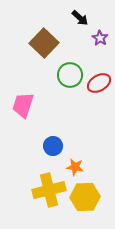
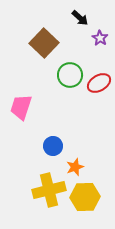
pink trapezoid: moved 2 px left, 2 px down
orange star: rotated 30 degrees counterclockwise
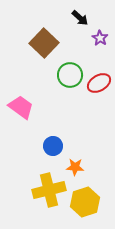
pink trapezoid: rotated 108 degrees clockwise
orange star: rotated 24 degrees clockwise
yellow hexagon: moved 5 px down; rotated 16 degrees counterclockwise
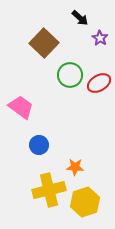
blue circle: moved 14 px left, 1 px up
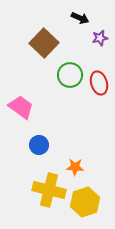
black arrow: rotated 18 degrees counterclockwise
purple star: rotated 28 degrees clockwise
red ellipse: rotated 75 degrees counterclockwise
yellow cross: rotated 28 degrees clockwise
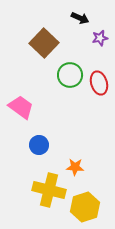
yellow hexagon: moved 5 px down
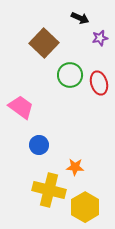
yellow hexagon: rotated 12 degrees counterclockwise
